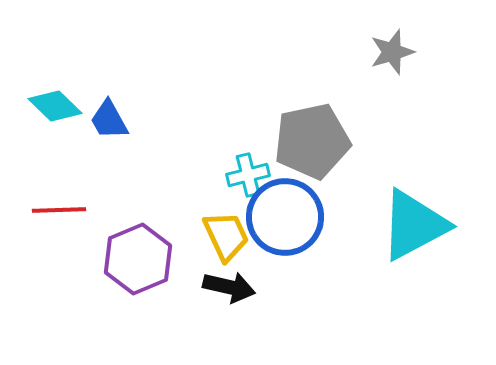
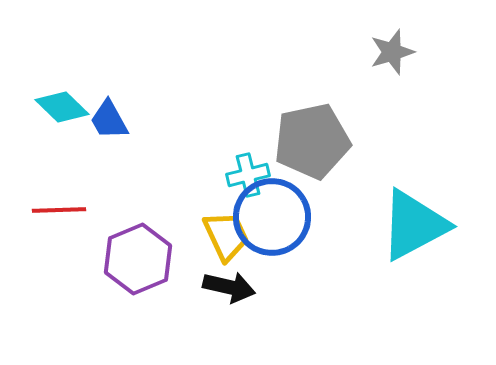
cyan diamond: moved 7 px right, 1 px down
blue circle: moved 13 px left
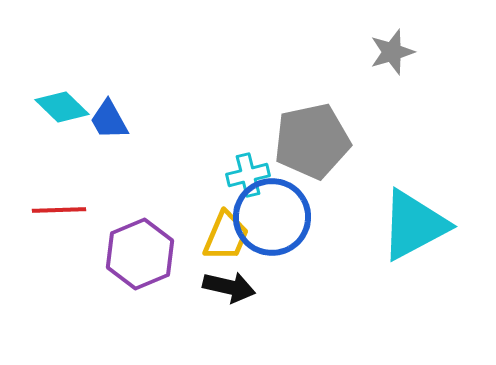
yellow trapezoid: rotated 48 degrees clockwise
purple hexagon: moved 2 px right, 5 px up
